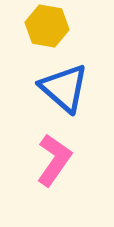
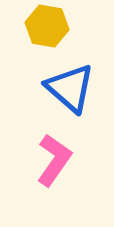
blue triangle: moved 6 px right
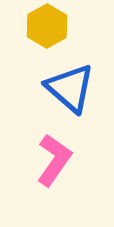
yellow hexagon: rotated 21 degrees clockwise
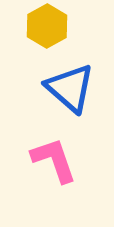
pink L-shape: rotated 54 degrees counterclockwise
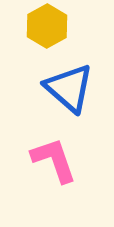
blue triangle: moved 1 px left
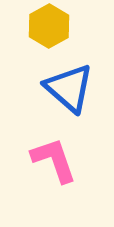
yellow hexagon: moved 2 px right
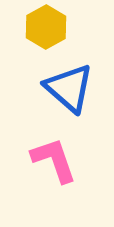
yellow hexagon: moved 3 px left, 1 px down
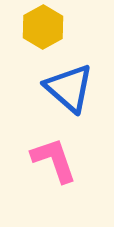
yellow hexagon: moved 3 px left
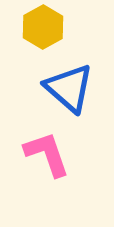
pink L-shape: moved 7 px left, 6 px up
